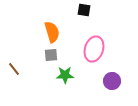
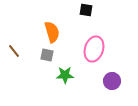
black square: moved 2 px right
gray square: moved 4 px left; rotated 16 degrees clockwise
brown line: moved 18 px up
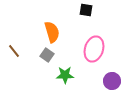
gray square: rotated 24 degrees clockwise
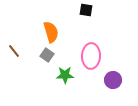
orange semicircle: moved 1 px left
pink ellipse: moved 3 px left, 7 px down; rotated 15 degrees counterclockwise
purple circle: moved 1 px right, 1 px up
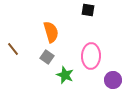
black square: moved 2 px right
brown line: moved 1 px left, 2 px up
gray square: moved 2 px down
green star: rotated 24 degrees clockwise
